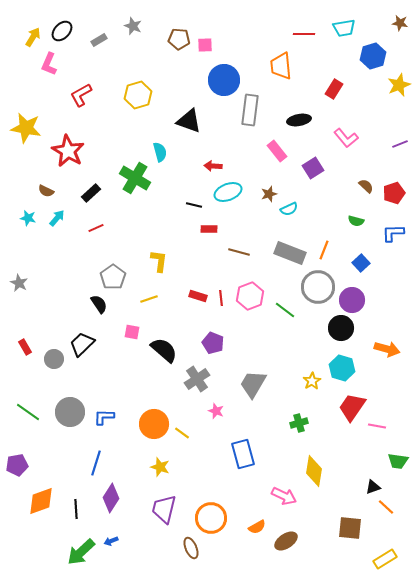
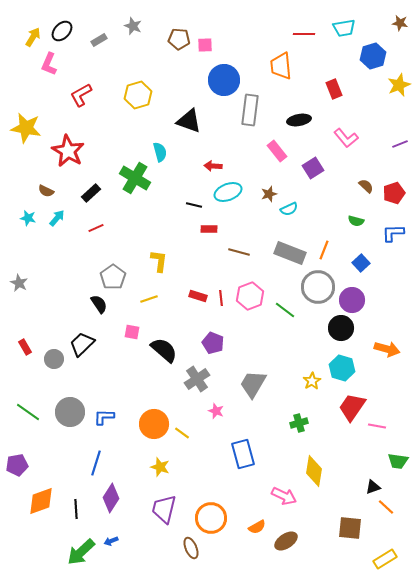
red rectangle at (334, 89): rotated 54 degrees counterclockwise
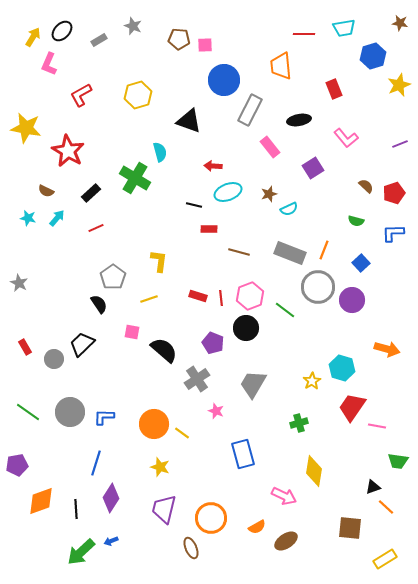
gray rectangle at (250, 110): rotated 20 degrees clockwise
pink rectangle at (277, 151): moved 7 px left, 4 px up
black circle at (341, 328): moved 95 px left
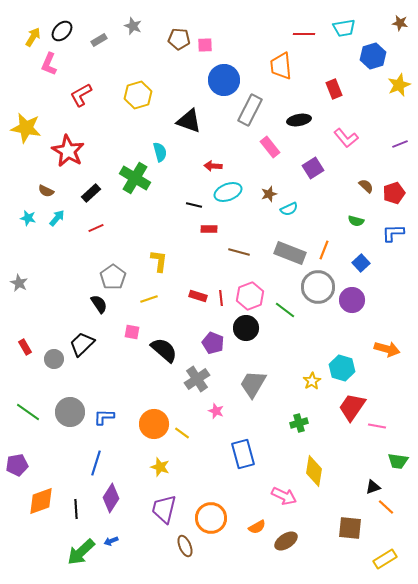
brown ellipse at (191, 548): moved 6 px left, 2 px up
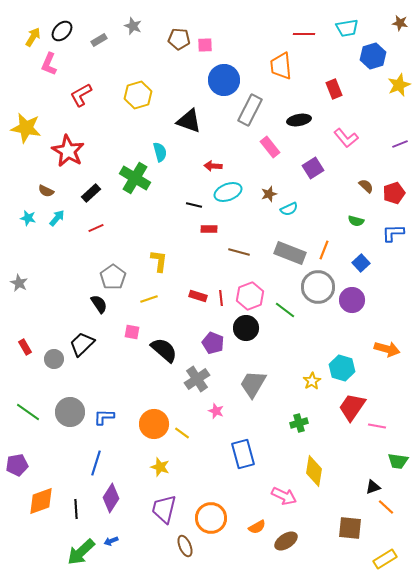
cyan trapezoid at (344, 28): moved 3 px right
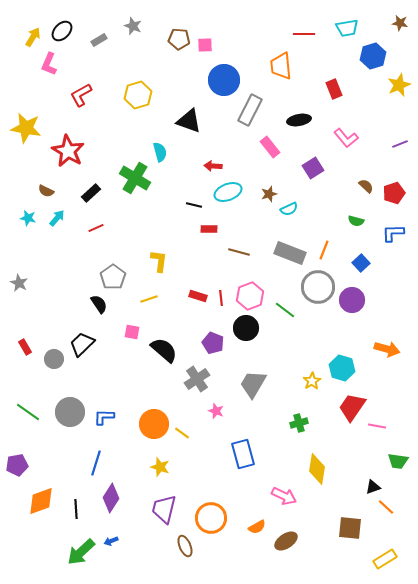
yellow diamond at (314, 471): moved 3 px right, 2 px up
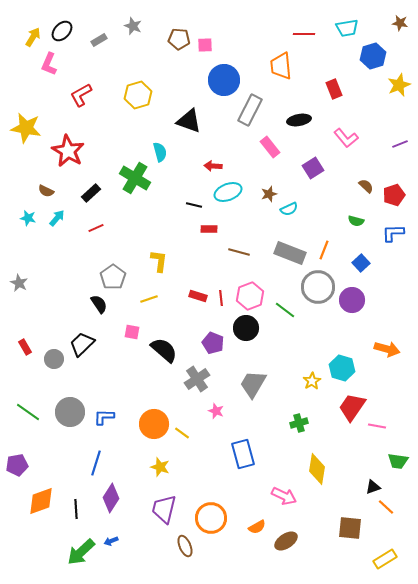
red pentagon at (394, 193): moved 2 px down
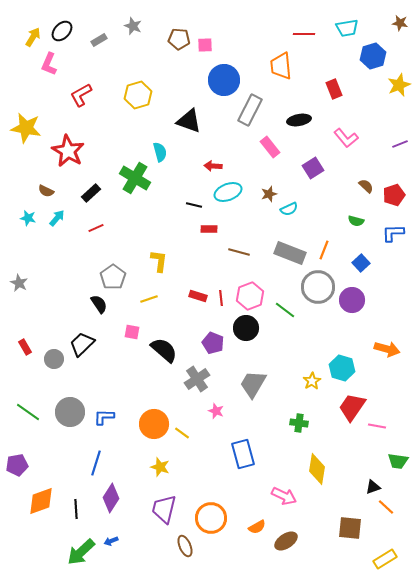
green cross at (299, 423): rotated 24 degrees clockwise
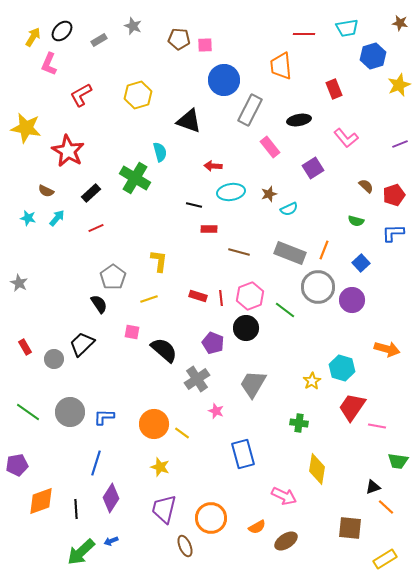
cyan ellipse at (228, 192): moved 3 px right; rotated 12 degrees clockwise
